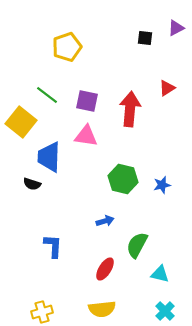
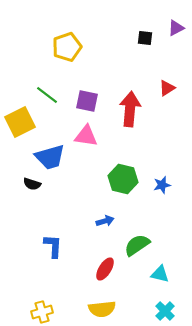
yellow square: moved 1 px left; rotated 24 degrees clockwise
blue trapezoid: moved 1 px right; rotated 108 degrees counterclockwise
green semicircle: rotated 28 degrees clockwise
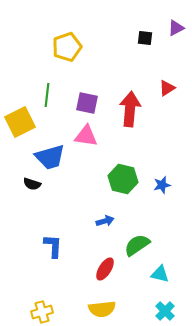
green line: rotated 60 degrees clockwise
purple square: moved 2 px down
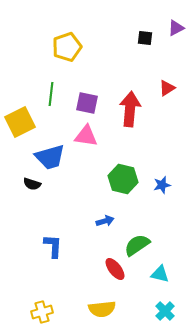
green line: moved 4 px right, 1 px up
red ellipse: moved 10 px right; rotated 70 degrees counterclockwise
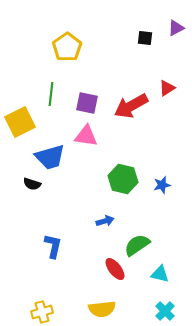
yellow pentagon: rotated 16 degrees counterclockwise
red arrow: moved 1 px right, 3 px up; rotated 124 degrees counterclockwise
blue L-shape: rotated 10 degrees clockwise
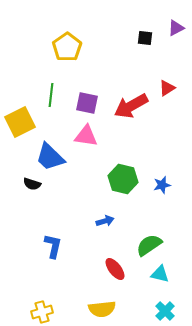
green line: moved 1 px down
blue trapezoid: rotated 60 degrees clockwise
green semicircle: moved 12 px right
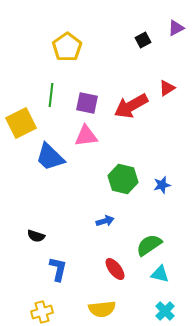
black square: moved 2 px left, 2 px down; rotated 35 degrees counterclockwise
yellow square: moved 1 px right, 1 px down
pink triangle: rotated 15 degrees counterclockwise
black semicircle: moved 4 px right, 52 px down
blue L-shape: moved 5 px right, 23 px down
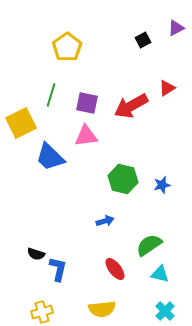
green line: rotated 10 degrees clockwise
black semicircle: moved 18 px down
